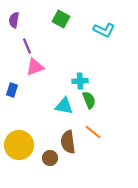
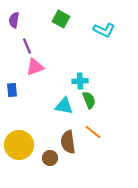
blue rectangle: rotated 24 degrees counterclockwise
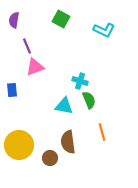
cyan cross: rotated 21 degrees clockwise
orange line: moved 9 px right; rotated 36 degrees clockwise
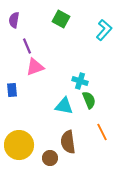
cyan L-shape: rotated 75 degrees counterclockwise
orange line: rotated 12 degrees counterclockwise
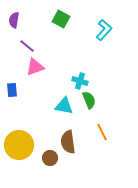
purple line: rotated 28 degrees counterclockwise
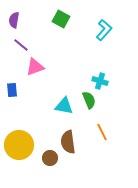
purple line: moved 6 px left, 1 px up
cyan cross: moved 20 px right
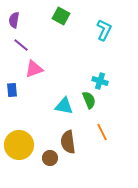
green square: moved 3 px up
cyan L-shape: rotated 15 degrees counterclockwise
pink triangle: moved 1 px left, 2 px down
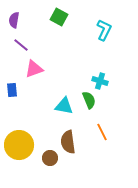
green square: moved 2 px left, 1 px down
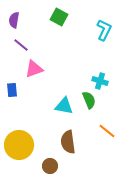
orange line: moved 5 px right, 1 px up; rotated 24 degrees counterclockwise
brown circle: moved 8 px down
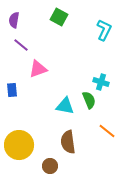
pink triangle: moved 4 px right
cyan cross: moved 1 px right, 1 px down
cyan triangle: moved 1 px right
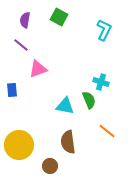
purple semicircle: moved 11 px right
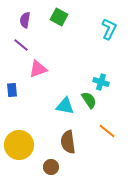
cyan L-shape: moved 5 px right, 1 px up
green semicircle: rotated 12 degrees counterclockwise
brown circle: moved 1 px right, 1 px down
